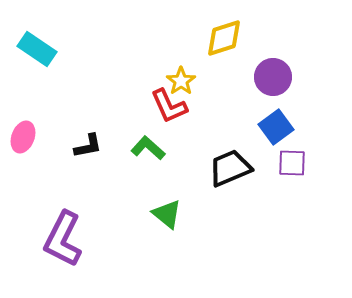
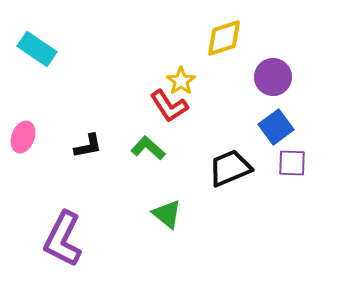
red L-shape: rotated 9 degrees counterclockwise
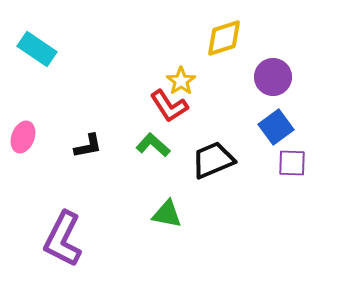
green L-shape: moved 5 px right, 3 px up
black trapezoid: moved 17 px left, 8 px up
green triangle: rotated 28 degrees counterclockwise
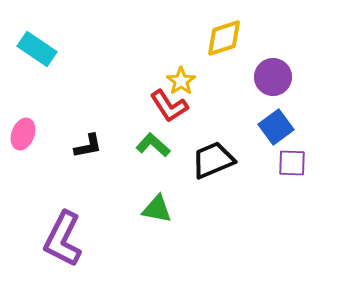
pink ellipse: moved 3 px up
green triangle: moved 10 px left, 5 px up
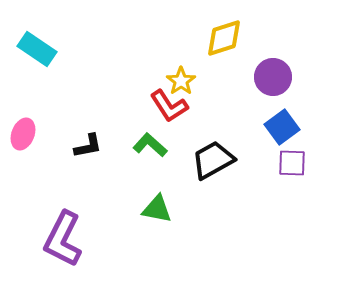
blue square: moved 6 px right
green L-shape: moved 3 px left
black trapezoid: rotated 6 degrees counterclockwise
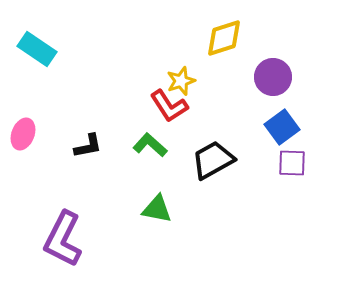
yellow star: rotated 16 degrees clockwise
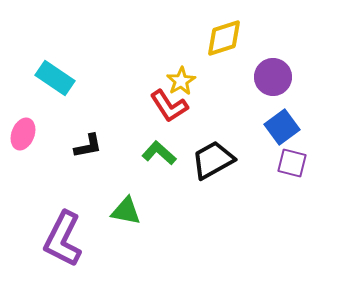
cyan rectangle: moved 18 px right, 29 px down
yellow star: rotated 12 degrees counterclockwise
green L-shape: moved 9 px right, 8 px down
purple square: rotated 12 degrees clockwise
green triangle: moved 31 px left, 2 px down
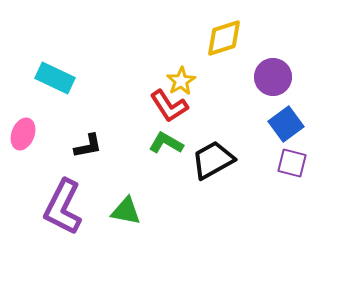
cyan rectangle: rotated 9 degrees counterclockwise
blue square: moved 4 px right, 3 px up
green L-shape: moved 7 px right, 10 px up; rotated 12 degrees counterclockwise
purple L-shape: moved 32 px up
